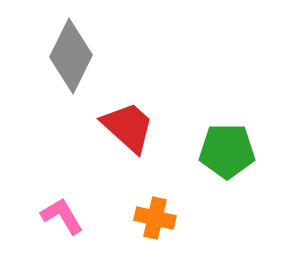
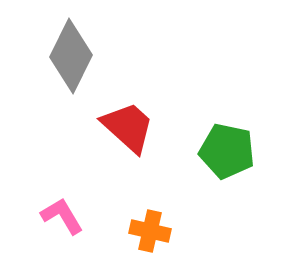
green pentagon: rotated 12 degrees clockwise
orange cross: moved 5 px left, 13 px down
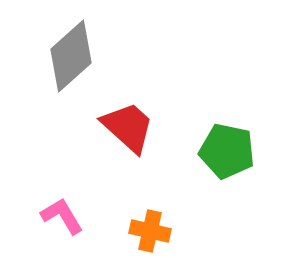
gray diamond: rotated 22 degrees clockwise
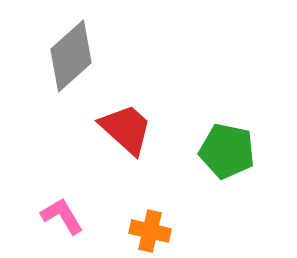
red trapezoid: moved 2 px left, 2 px down
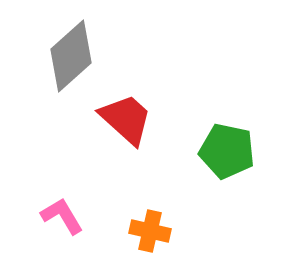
red trapezoid: moved 10 px up
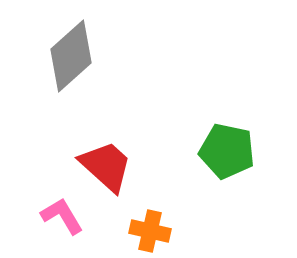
red trapezoid: moved 20 px left, 47 px down
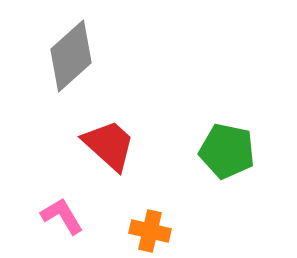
red trapezoid: moved 3 px right, 21 px up
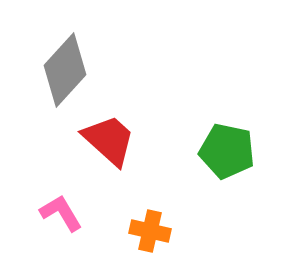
gray diamond: moved 6 px left, 14 px down; rotated 6 degrees counterclockwise
red trapezoid: moved 5 px up
pink L-shape: moved 1 px left, 3 px up
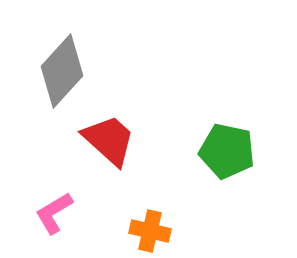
gray diamond: moved 3 px left, 1 px down
pink L-shape: moved 7 px left; rotated 90 degrees counterclockwise
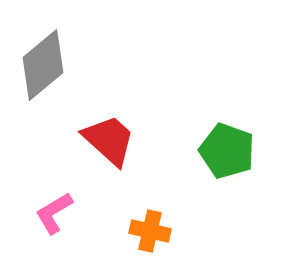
gray diamond: moved 19 px left, 6 px up; rotated 8 degrees clockwise
green pentagon: rotated 8 degrees clockwise
